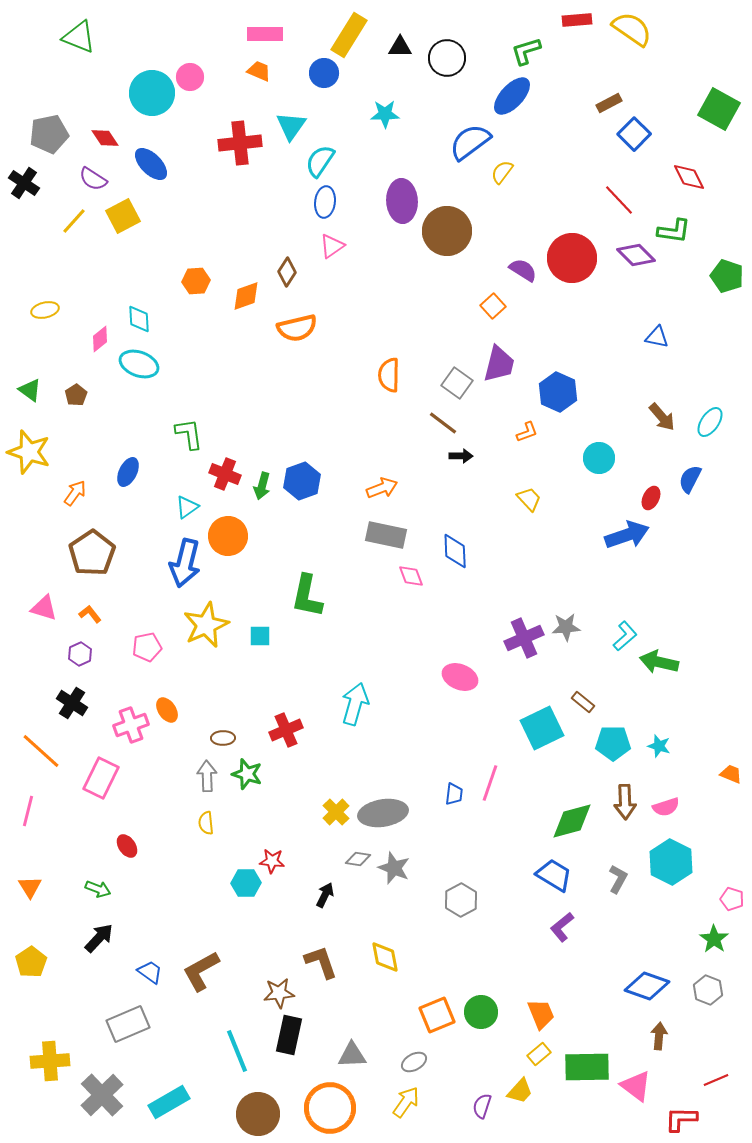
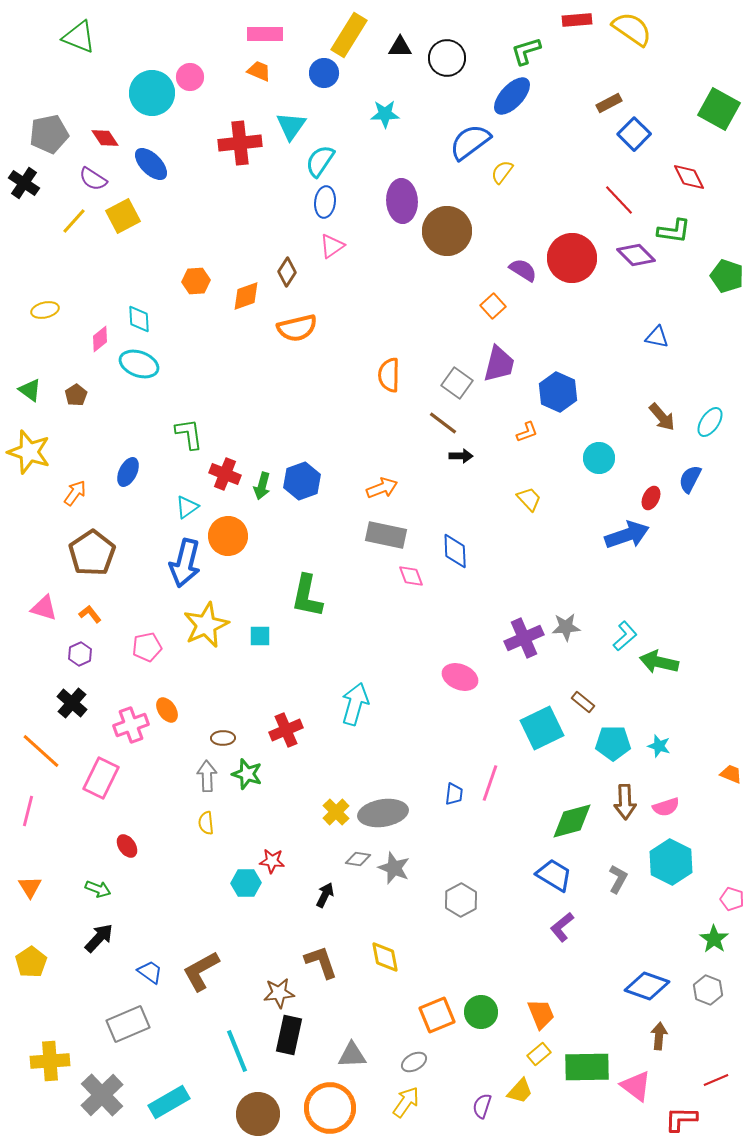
black cross at (72, 703): rotated 8 degrees clockwise
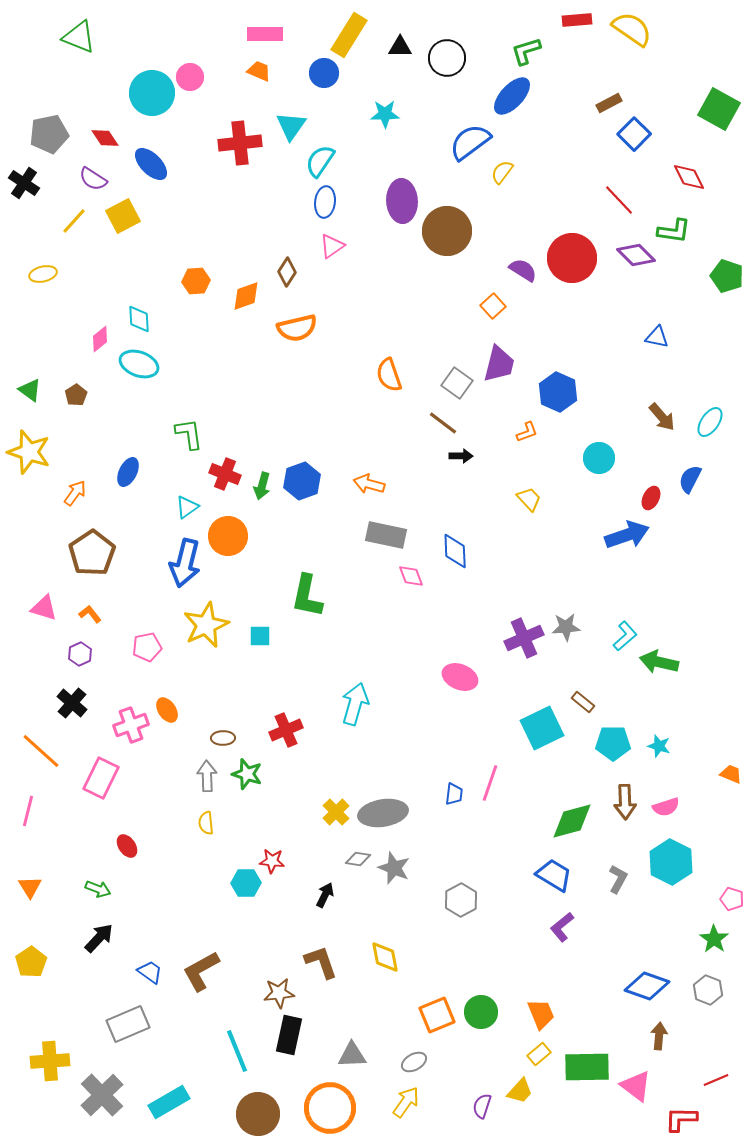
yellow ellipse at (45, 310): moved 2 px left, 36 px up
orange semicircle at (389, 375): rotated 20 degrees counterclockwise
orange arrow at (382, 488): moved 13 px left, 4 px up; rotated 144 degrees counterclockwise
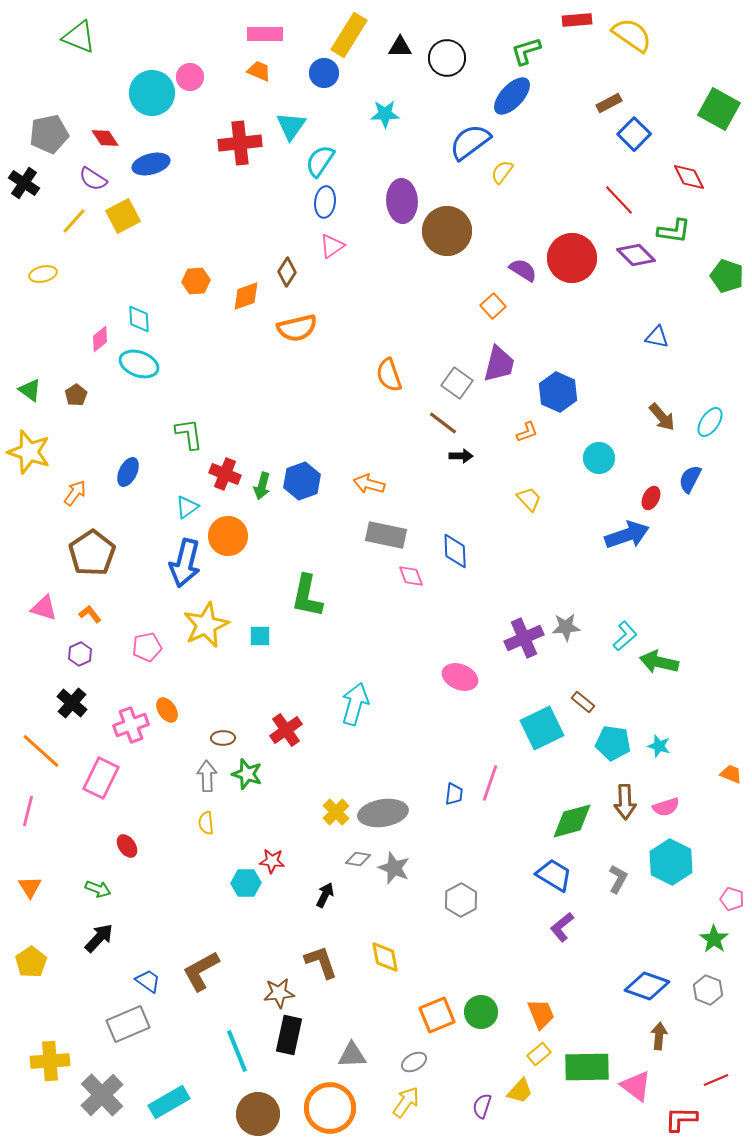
yellow semicircle at (632, 29): moved 6 px down
blue ellipse at (151, 164): rotated 60 degrees counterclockwise
red cross at (286, 730): rotated 12 degrees counterclockwise
cyan pentagon at (613, 743): rotated 8 degrees clockwise
blue trapezoid at (150, 972): moved 2 px left, 9 px down
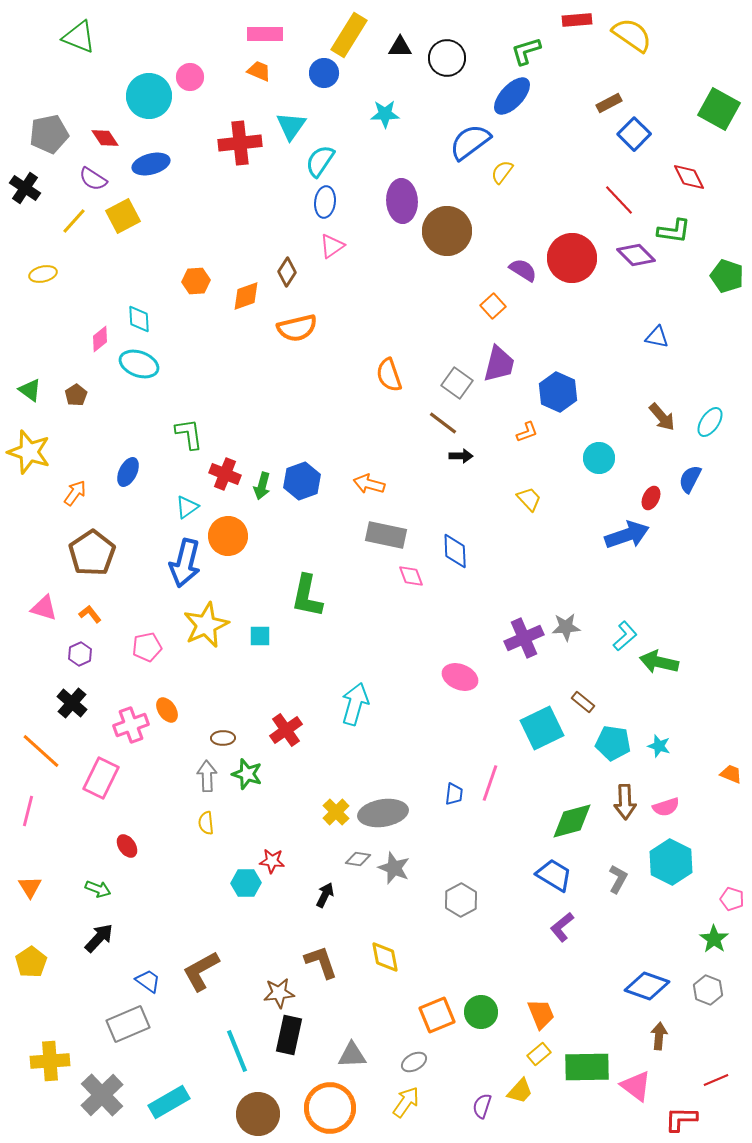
cyan circle at (152, 93): moved 3 px left, 3 px down
black cross at (24, 183): moved 1 px right, 5 px down
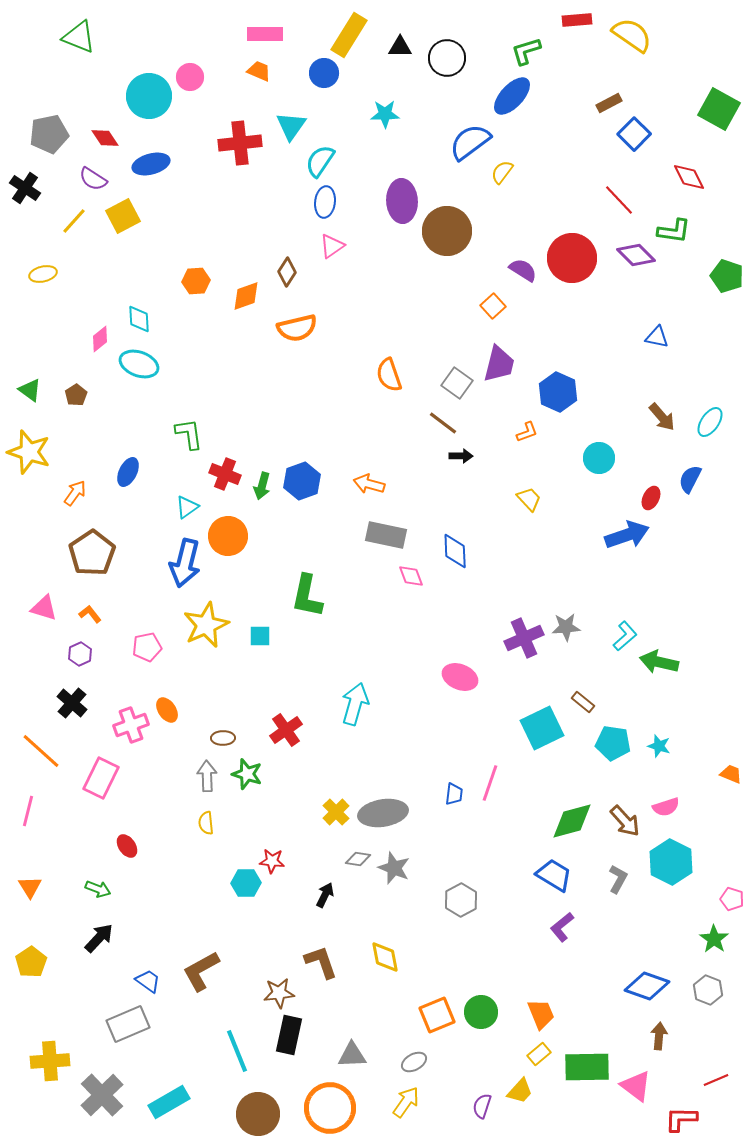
brown arrow at (625, 802): moved 19 px down; rotated 40 degrees counterclockwise
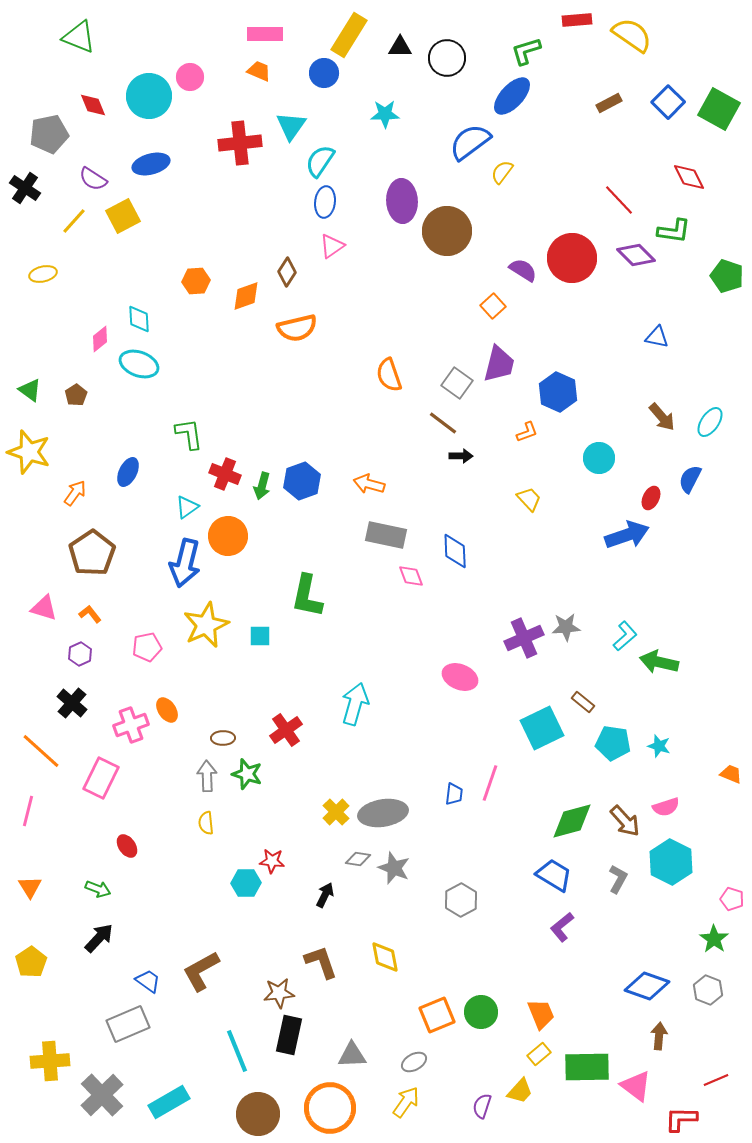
blue square at (634, 134): moved 34 px right, 32 px up
red diamond at (105, 138): moved 12 px left, 33 px up; rotated 12 degrees clockwise
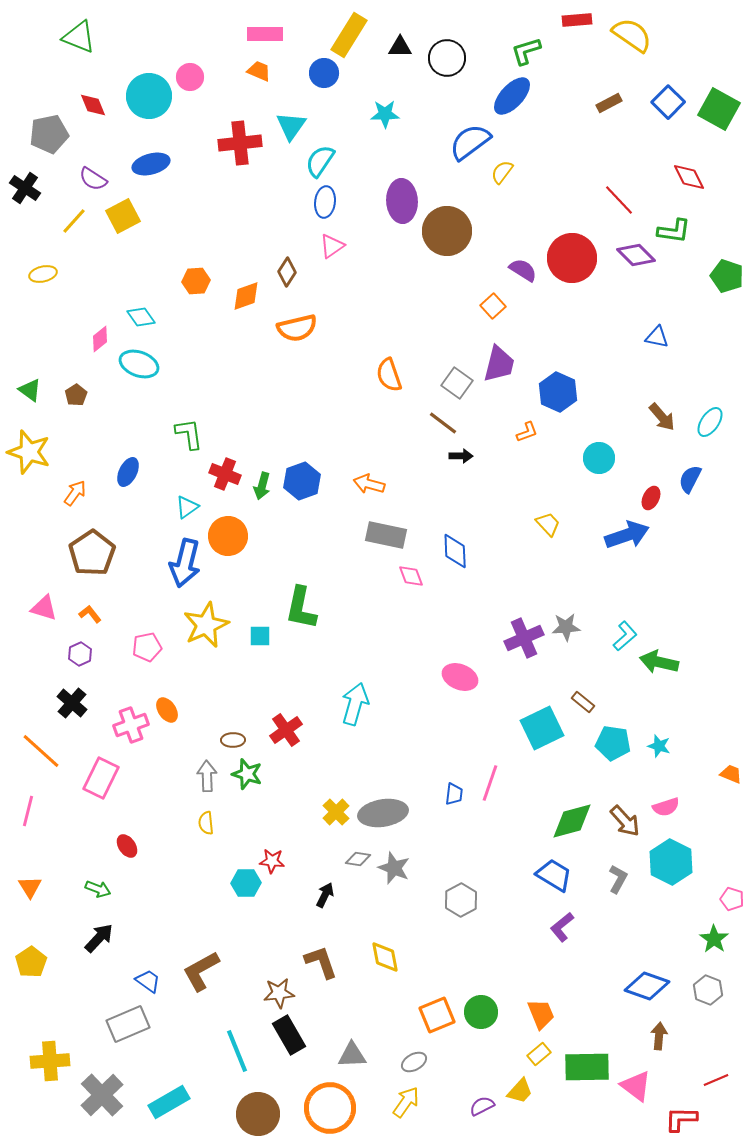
cyan diamond at (139, 319): moved 2 px right, 2 px up; rotated 32 degrees counterclockwise
yellow trapezoid at (529, 499): moved 19 px right, 25 px down
green L-shape at (307, 596): moved 6 px left, 12 px down
brown ellipse at (223, 738): moved 10 px right, 2 px down
black rectangle at (289, 1035): rotated 42 degrees counterclockwise
purple semicircle at (482, 1106): rotated 45 degrees clockwise
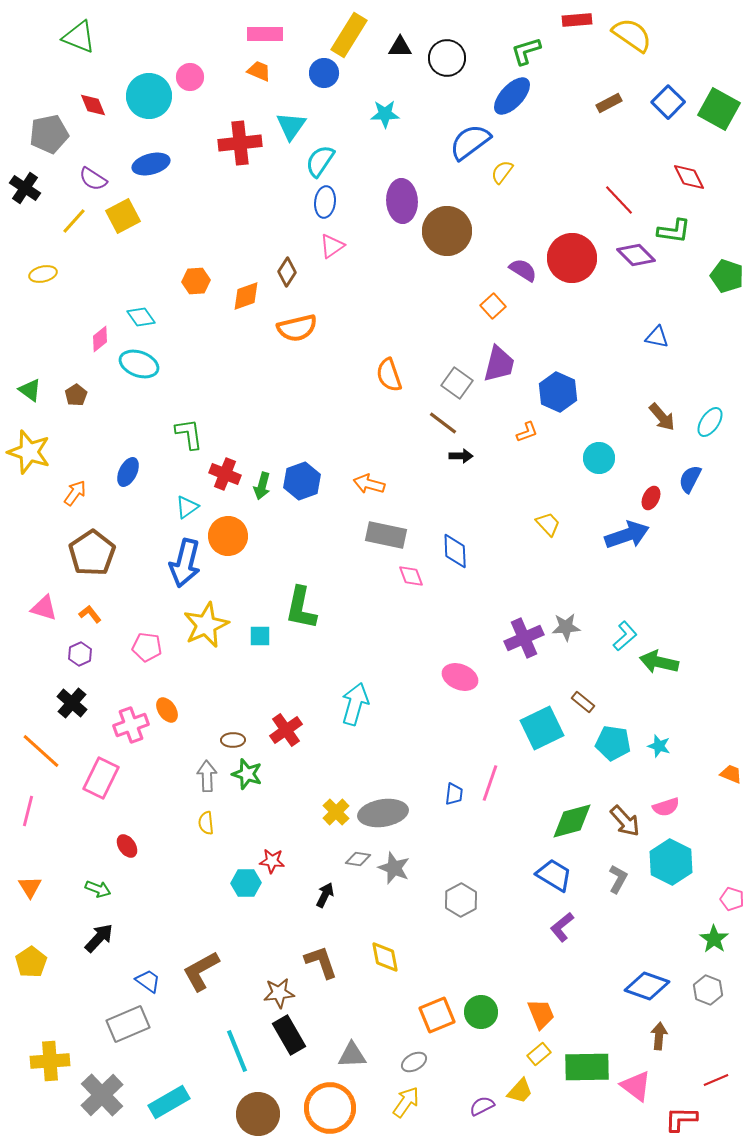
pink pentagon at (147, 647): rotated 20 degrees clockwise
